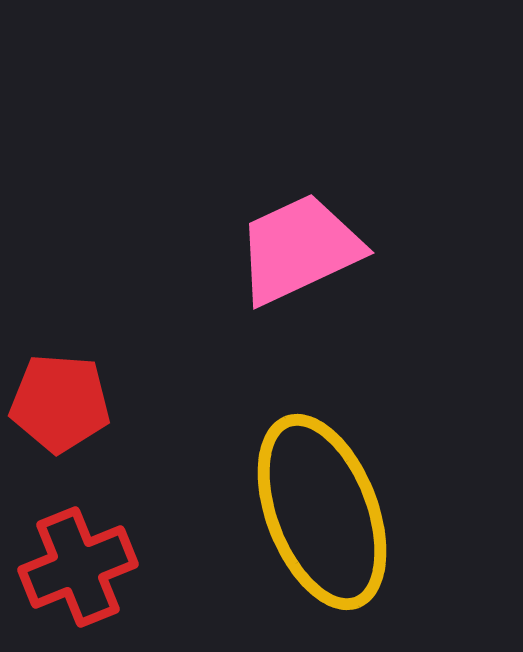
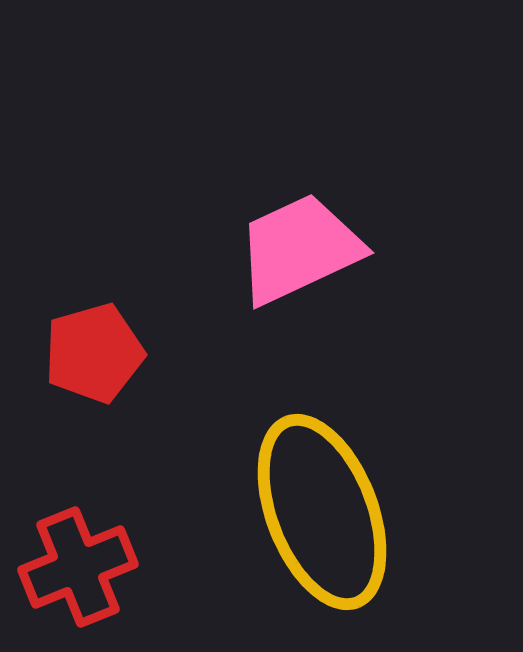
red pentagon: moved 34 px right, 50 px up; rotated 20 degrees counterclockwise
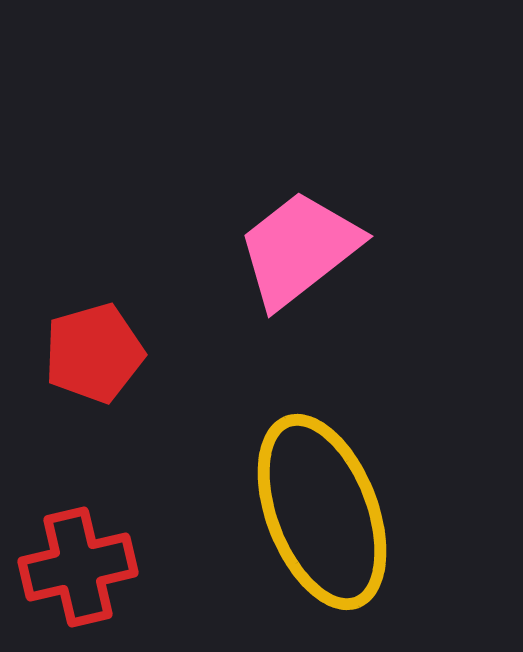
pink trapezoid: rotated 13 degrees counterclockwise
red cross: rotated 9 degrees clockwise
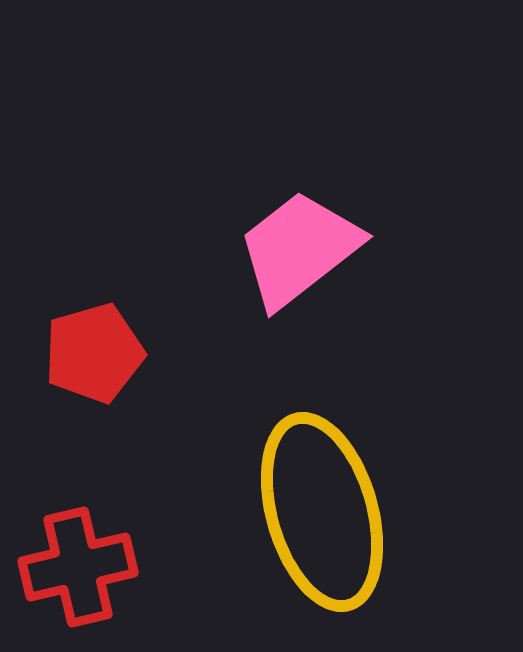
yellow ellipse: rotated 5 degrees clockwise
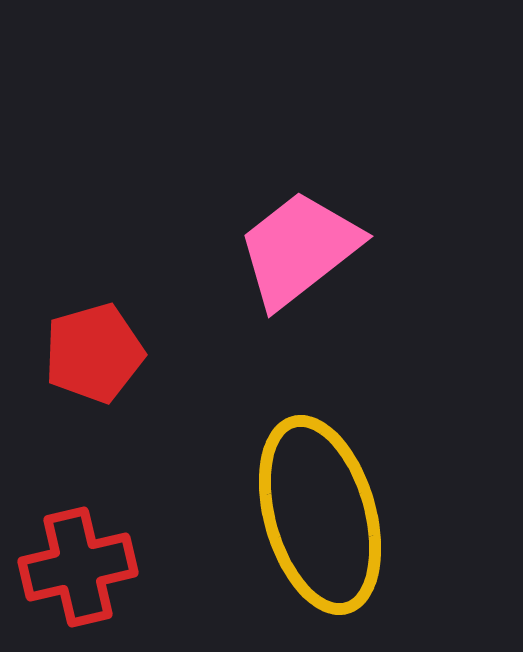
yellow ellipse: moved 2 px left, 3 px down
